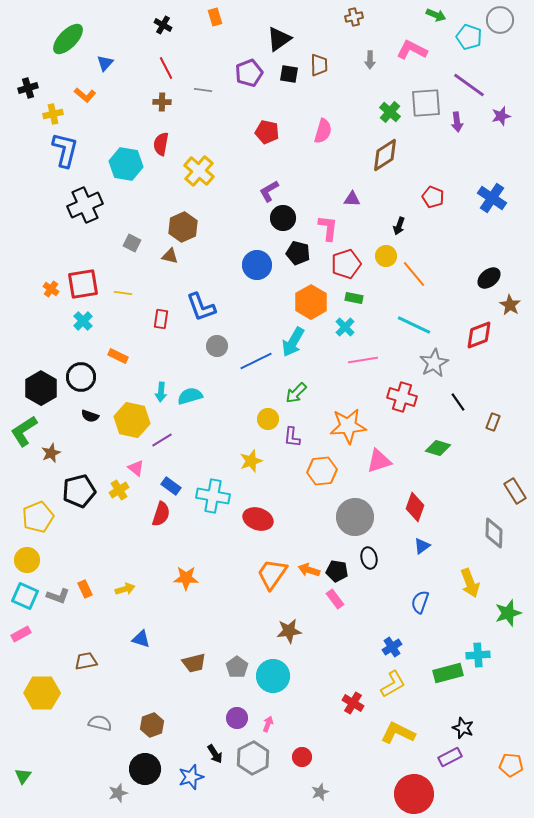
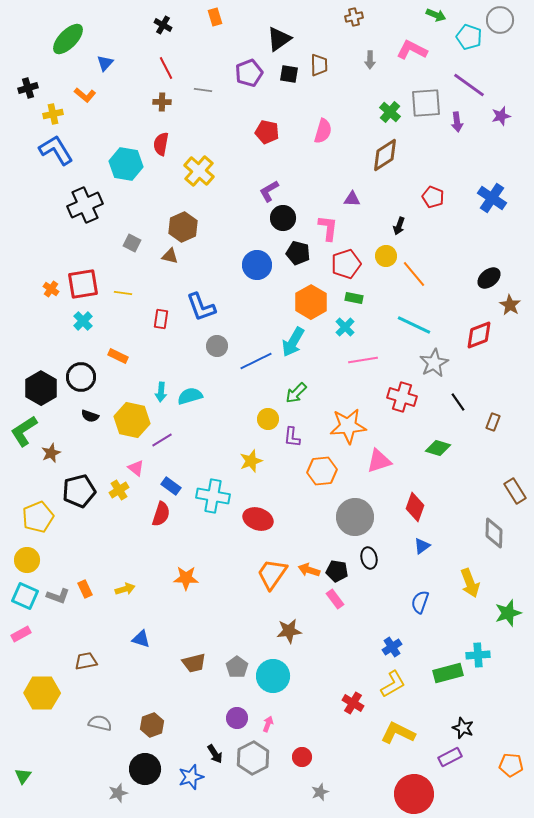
blue L-shape at (65, 150): moved 9 px left; rotated 45 degrees counterclockwise
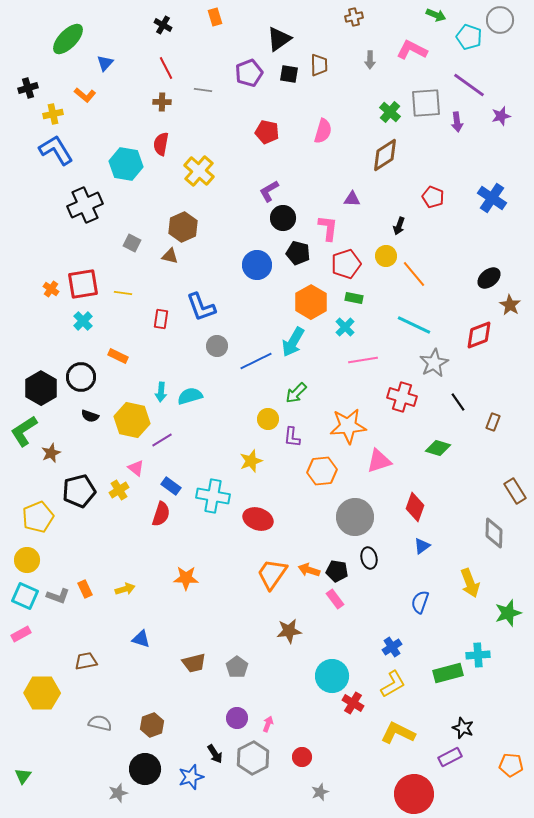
cyan circle at (273, 676): moved 59 px right
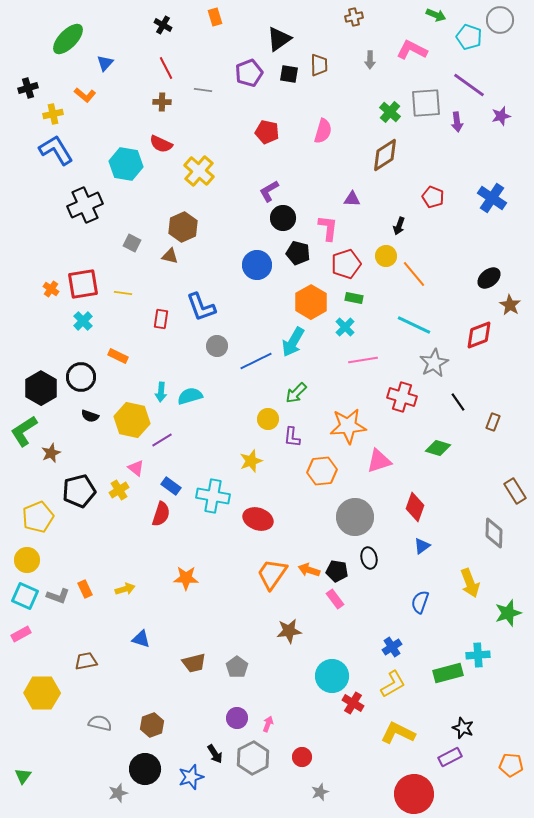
red semicircle at (161, 144): rotated 75 degrees counterclockwise
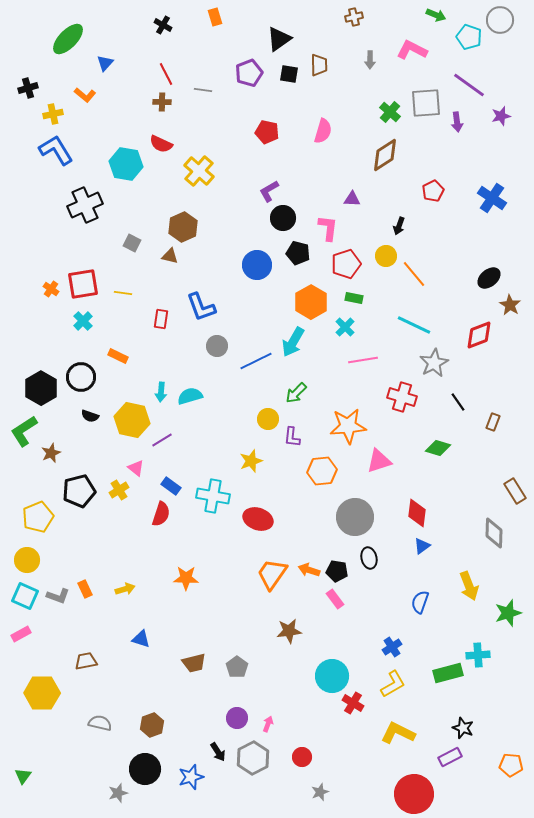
red line at (166, 68): moved 6 px down
red pentagon at (433, 197): moved 6 px up; rotated 25 degrees clockwise
red diamond at (415, 507): moved 2 px right, 6 px down; rotated 12 degrees counterclockwise
yellow arrow at (470, 583): moved 1 px left, 3 px down
black arrow at (215, 754): moved 3 px right, 2 px up
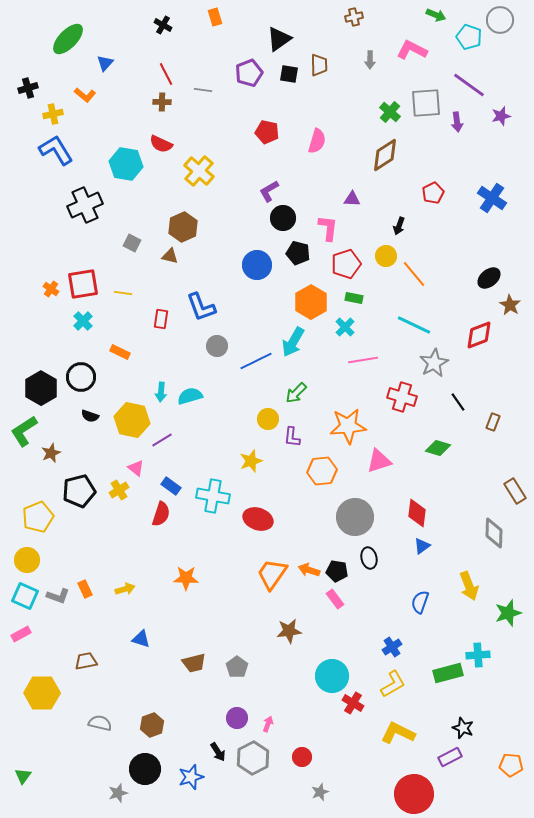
pink semicircle at (323, 131): moved 6 px left, 10 px down
red pentagon at (433, 191): moved 2 px down
orange rectangle at (118, 356): moved 2 px right, 4 px up
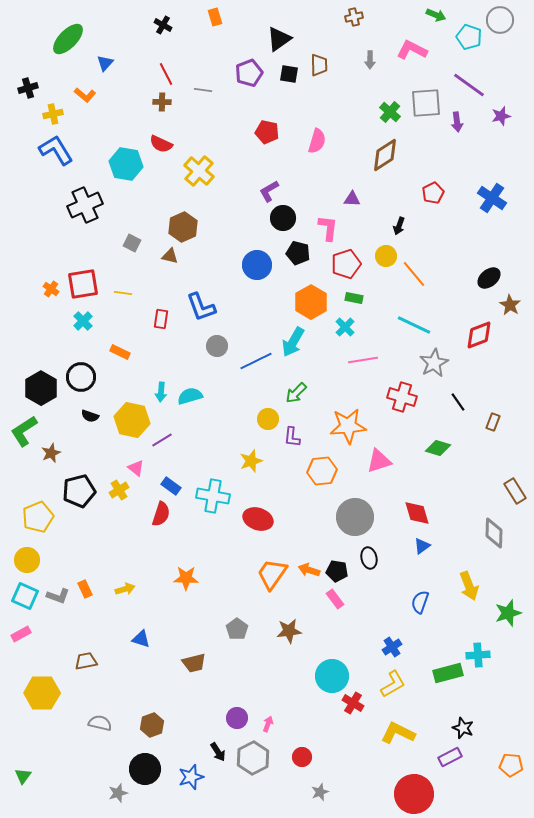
red diamond at (417, 513): rotated 24 degrees counterclockwise
gray pentagon at (237, 667): moved 38 px up
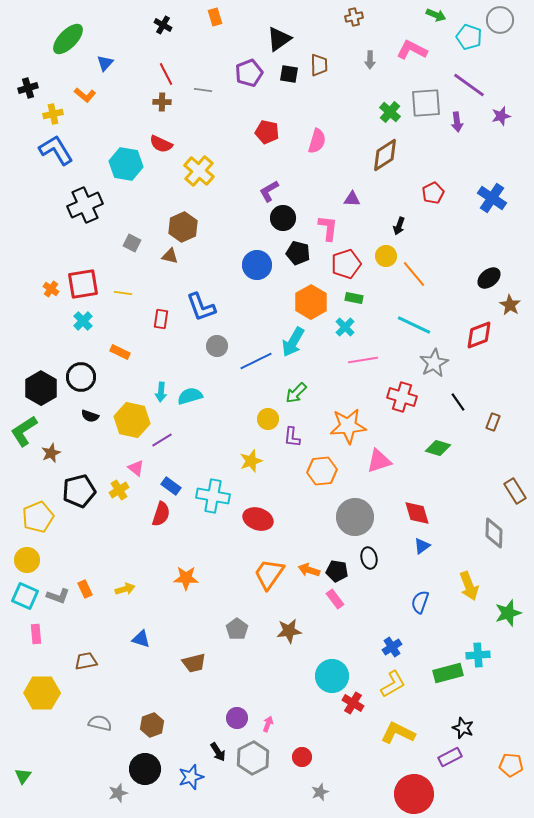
orange trapezoid at (272, 574): moved 3 px left
pink rectangle at (21, 634): moved 15 px right; rotated 66 degrees counterclockwise
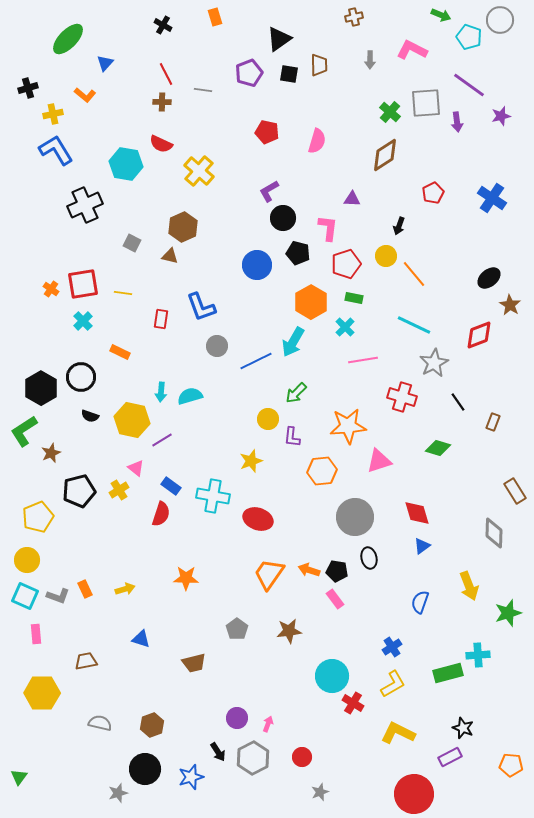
green arrow at (436, 15): moved 5 px right
green triangle at (23, 776): moved 4 px left, 1 px down
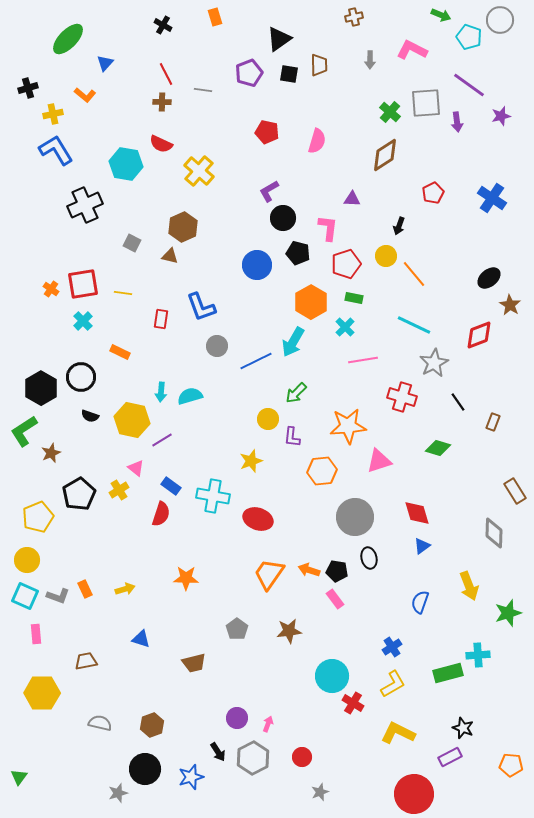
black pentagon at (79, 491): moved 3 px down; rotated 16 degrees counterclockwise
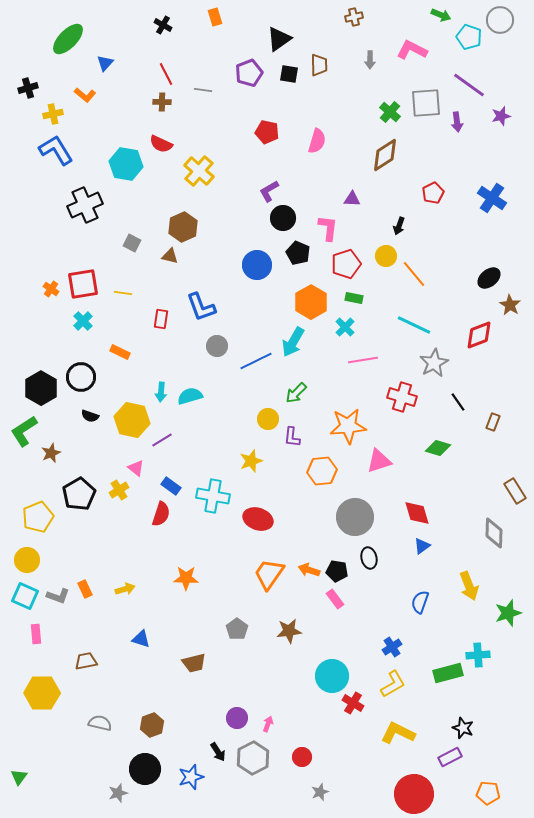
black pentagon at (298, 253): rotated 10 degrees clockwise
orange pentagon at (511, 765): moved 23 px left, 28 px down
